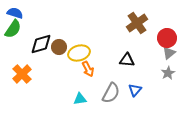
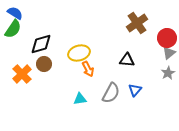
blue semicircle: rotated 14 degrees clockwise
brown circle: moved 15 px left, 17 px down
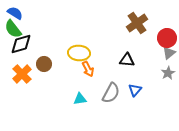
green semicircle: rotated 108 degrees clockwise
black diamond: moved 20 px left
yellow ellipse: rotated 20 degrees clockwise
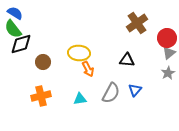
brown circle: moved 1 px left, 2 px up
orange cross: moved 19 px right, 22 px down; rotated 30 degrees clockwise
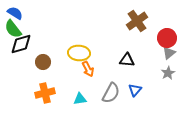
brown cross: moved 2 px up
orange cross: moved 4 px right, 3 px up
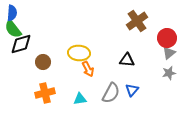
blue semicircle: moved 3 px left; rotated 63 degrees clockwise
gray star: moved 1 px right; rotated 16 degrees clockwise
blue triangle: moved 3 px left
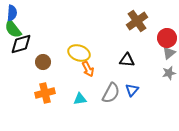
yellow ellipse: rotated 15 degrees clockwise
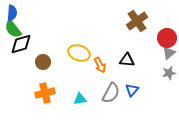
orange arrow: moved 12 px right, 4 px up
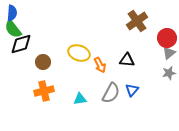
orange cross: moved 1 px left, 2 px up
